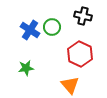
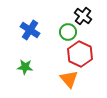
black cross: rotated 24 degrees clockwise
green circle: moved 16 px right, 5 px down
green star: moved 1 px left, 1 px up; rotated 14 degrees clockwise
orange triangle: moved 1 px left, 6 px up
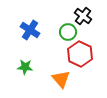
orange triangle: moved 8 px left
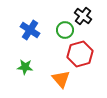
green circle: moved 3 px left, 2 px up
red hexagon: rotated 20 degrees clockwise
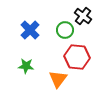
blue cross: rotated 12 degrees clockwise
red hexagon: moved 3 px left, 3 px down; rotated 20 degrees clockwise
green star: moved 1 px right, 1 px up
orange triangle: moved 3 px left; rotated 18 degrees clockwise
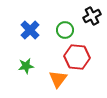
black cross: moved 9 px right; rotated 24 degrees clockwise
green star: rotated 14 degrees counterclockwise
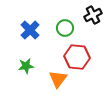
black cross: moved 1 px right, 1 px up
green circle: moved 2 px up
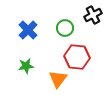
blue cross: moved 2 px left
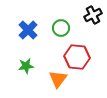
green circle: moved 4 px left
